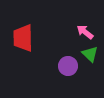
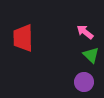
green triangle: moved 1 px right, 1 px down
purple circle: moved 16 px right, 16 px down
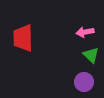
pink arrow: rotated 48 degrees counterclockwise
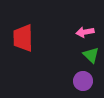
purple circle: moved 1 px left, 1 px up
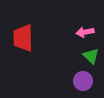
green triangle: moved 1 px down
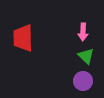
pink arrow: moved 2 px left; rotated 78 degrees counterclockwise
green triangle: moved 5 px left
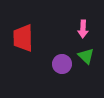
pink arrow: moved 3 px up
purple circle: moved 21 px left, 17 px up
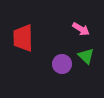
pink arrow: moved 2 px left; rotated 60 degrees counterclockwise
